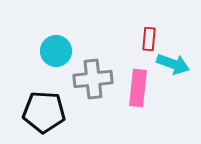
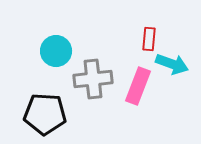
cyan arrow: moved 1 px left
pink rectangle: moved 2 px up; rotated 15 degrees clockwise
black pentagon: moved 1 px right, 2 px down
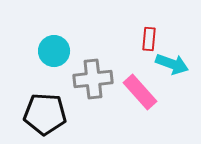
cyan circle: moved 2 px left
pink rectangle: moved 2 px right, 6 px down; rotated 63 degrees counterclockwise
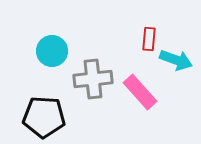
cyan circle: moved 2 px left
cyan arrow: moved 4 px right, 4 px up
black pentagon: moved 1 px left, 3 px down
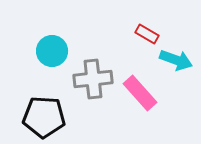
red rectangle: moved 2 px left, 5 px up; rotated 65 degrees counterclockwise
pink rectangle: moved 1 px down
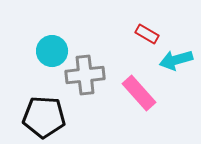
cyan arrow: rotated 144 degrees clockwise
gray cross: moved 8 px left, 4 px up
pink rectangle: moved 1 px left
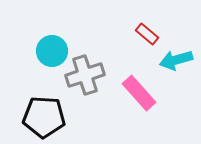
red rectangle: rotated 10 degrees clockwise
gray cross: rotated 12 degrees counterclockwise
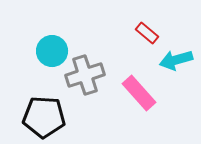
red rectangle: moved 1 px up
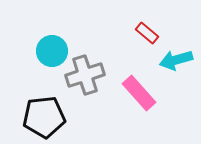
black pentagon: rotated 9 degrees counterclockwise
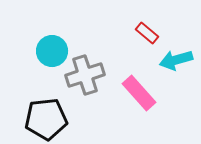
black pentagon: moved 2 px right, 2 px down
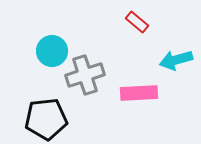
red rectangle: moved 10 px left, 11 px up
pink rectangle: rotated 51 degrees counterclockwise
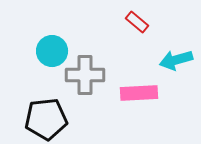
gray cross: rotated 18 degrees clockwise
